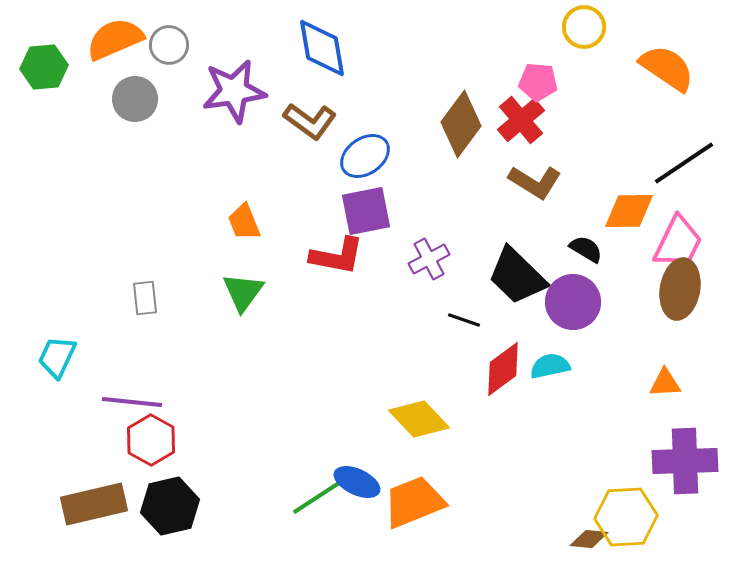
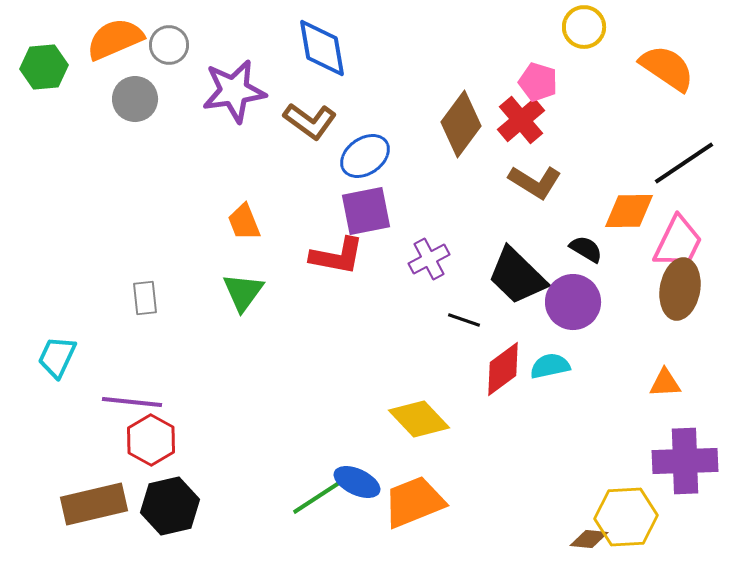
pink pentagon at (538, 82): rotated 12 degrees clockwise
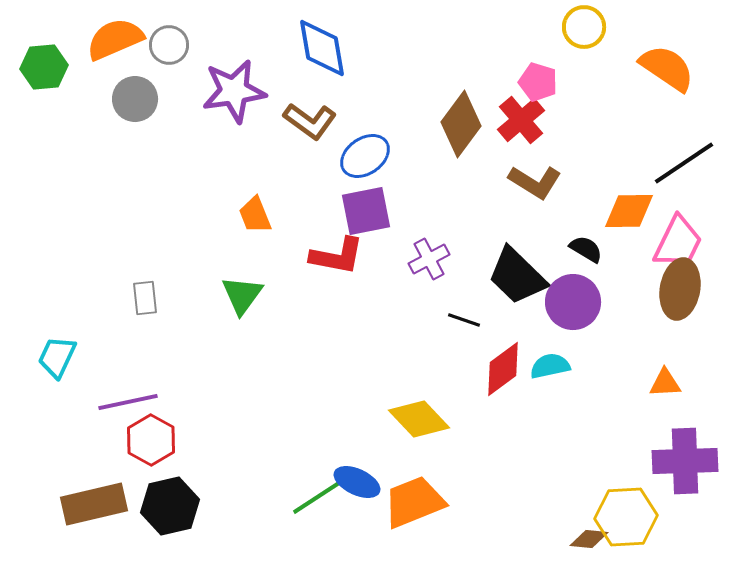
orange trapezoid at (244, 222): moved 11 px right, 7 px up
green triangle at (243, 292): moved 1 px left, 3 px down
purple line at (132, 402): moved 4 px left; rotated 18 degrees counterclockwise
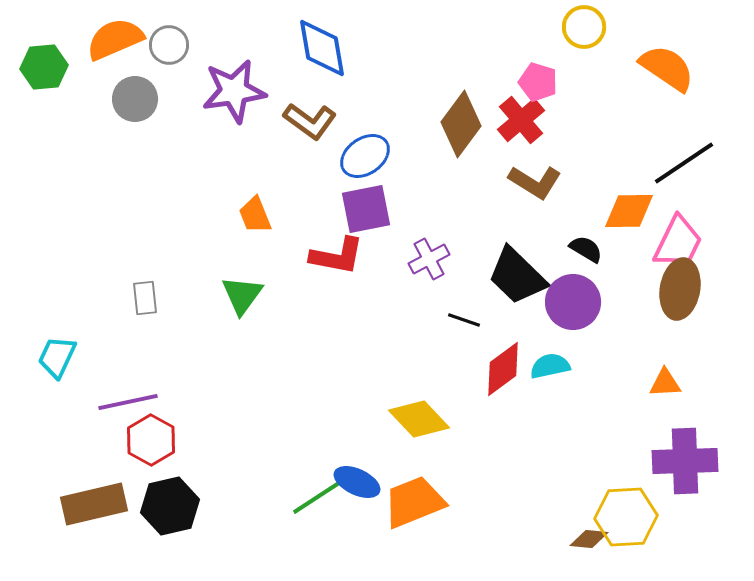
purple square at (366, 211): moved 2 px up
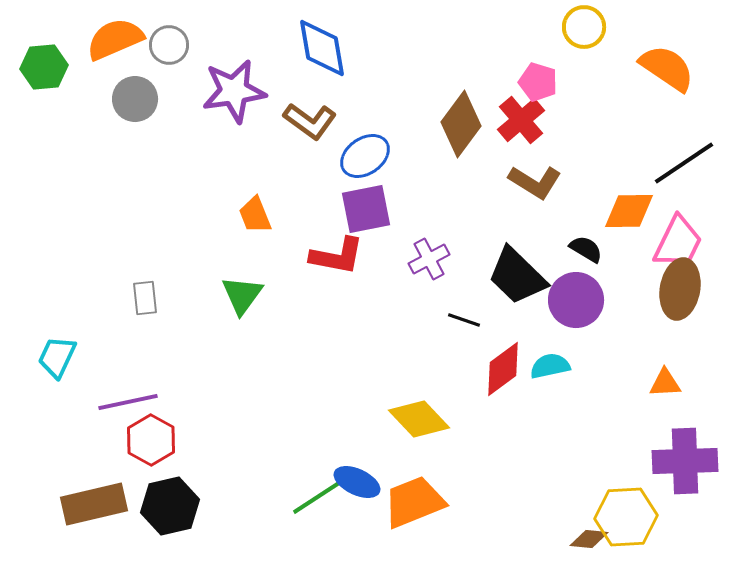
purple circle at (573, 302): moved 3 px right, 2 px up
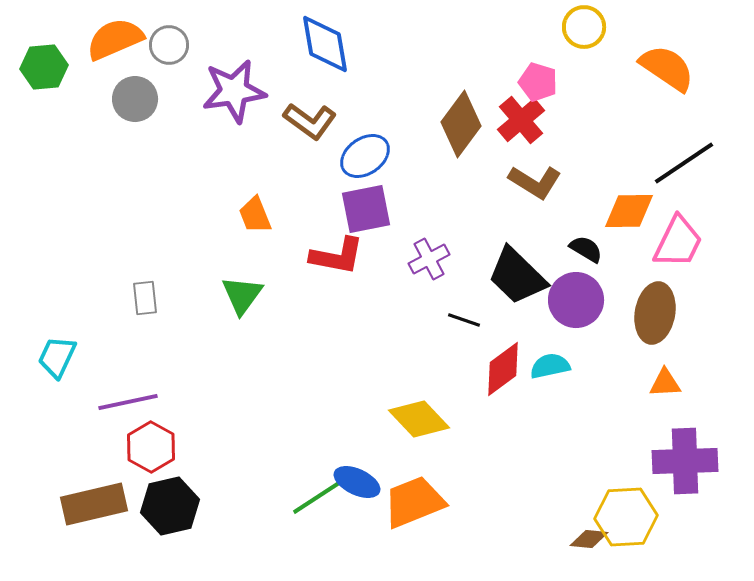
blue diamond at (322, 48): moved 3 px right, 4 px up
brown ellipse at (680, 289): moved 25 px left, 24 px down
red hexagon at (151, 440): moved 7 px down
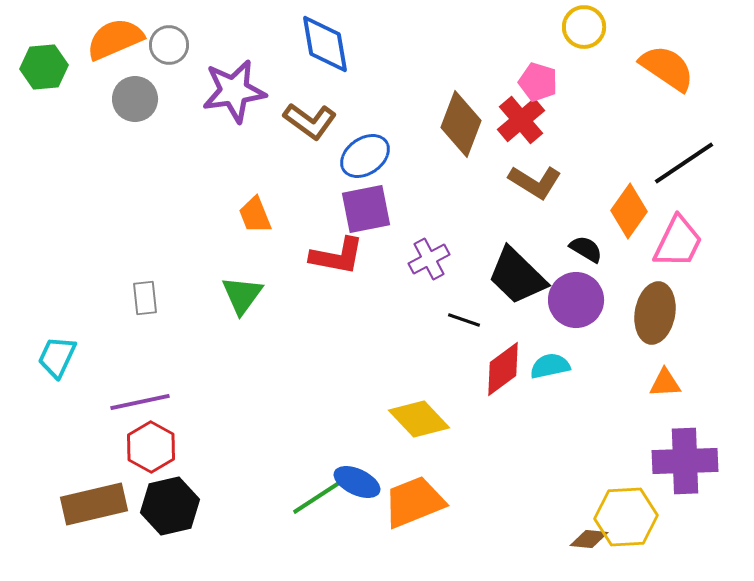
brown diamond at (461, 124): rotated 16 degrees counterclockwise
orange diamond at (629, 211): rotated 54 degrees counterclockwise
purple line at (128, 402): moved 12 px right
